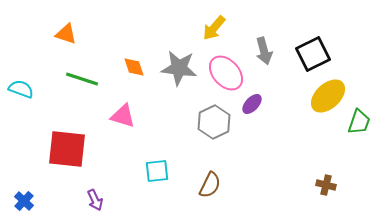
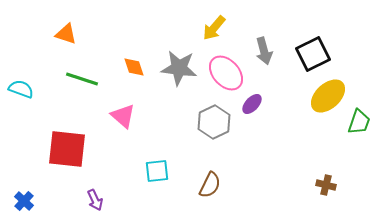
pink triangle: rotated 24 degrees clockwise
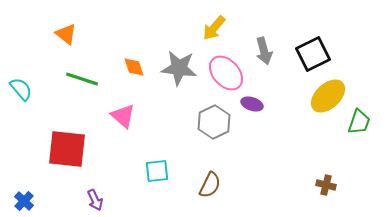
orange triangle: rotated 20 degrees clockwise
cyan semicircle: rotated 30 degrees clockwise
purple ellipse: rotated 65 degrees clockwise
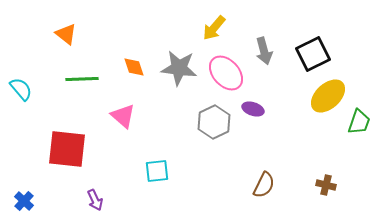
green line: rotated 20 degrees counterclockwise
purple ellipse: moved 1 px right, 5 px down
brown semicircle: moved 54 px right
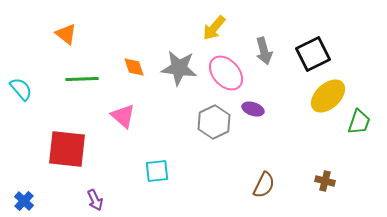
brown cross: moved 1 px left, 4 px up
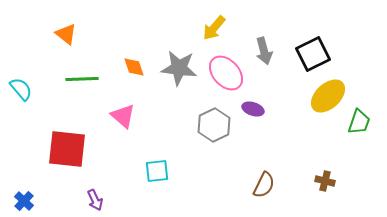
gray hexagon: moved 3 px down
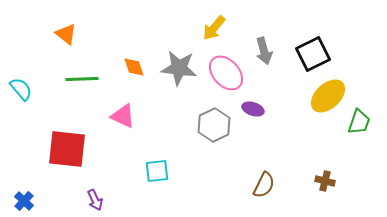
pink triangle: rotated 16 degrees counterclockwise
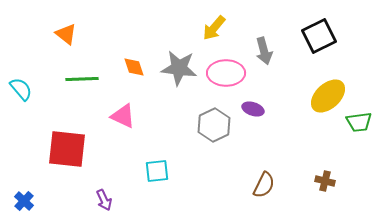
black square: moved 6 px right, 18 px up
pink ellipse: rotated 48 degrees counterclockwise
green trapezoid: rotated 64 degrees clockwise
purple arrow: moved 9 px right
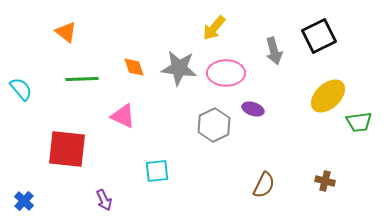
orange triangle: moved 2 px up
gray arrow: moved 10 px right
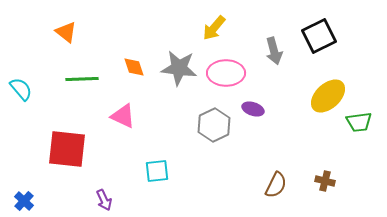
brown semicircle: moved 12 px right
